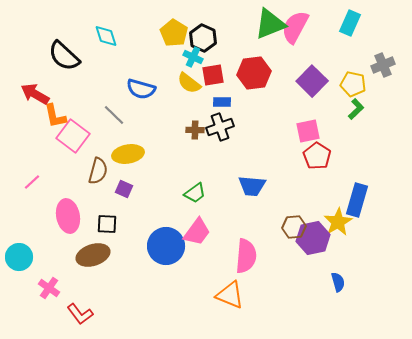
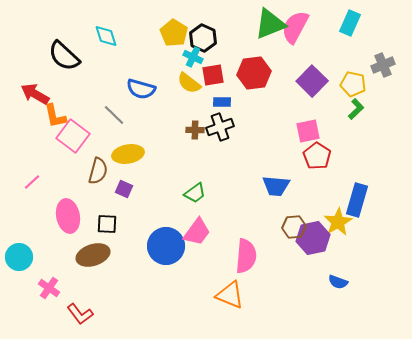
blue trapezoid at (252, 186): moved 24 px right
blue semicircle at (338, 282): rotated 126 degrees clockwise
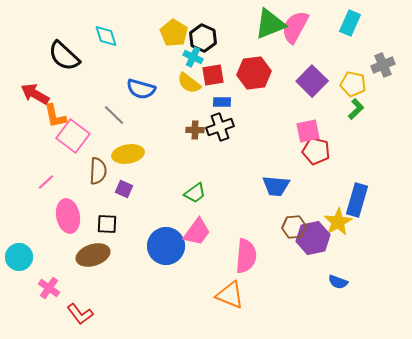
red pentagon at (317, 156): moved 1 px left, 5 px up; rotated 20 degrees counterclockwise
brown semicircle at (98, 171): rotated 12 degrees counterclockwise
pink line at (32, 182): moved 14 px right
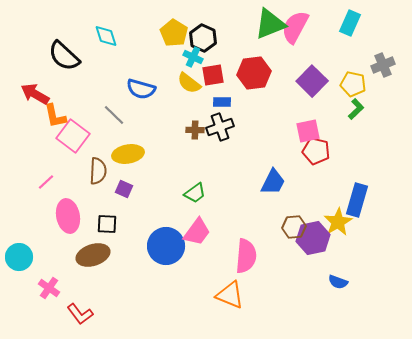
blue trapezoid at (276, 186): moved 3 px left, 4 px up; rotated 68 degrees counterclockwise
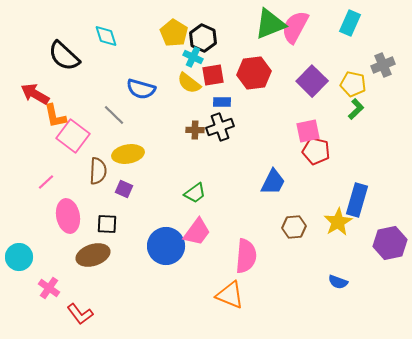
purple hexagon at (313, 238): moved 77 px right, 5 px down
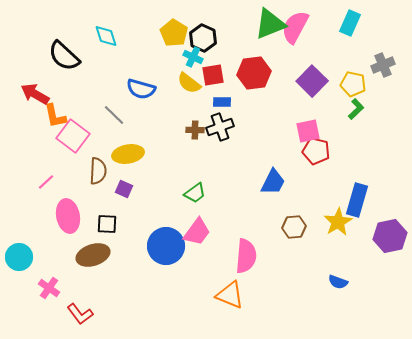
purple hexagon at (390, 243): moved 7 px up
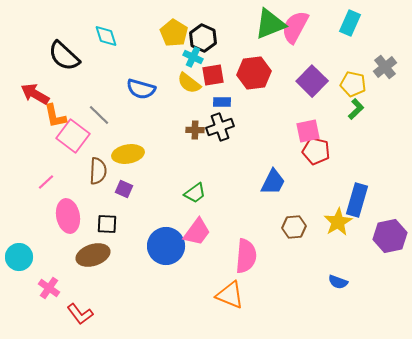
gray cross at (383, 65): moved 2 px right, 2 px down; rotated 15 degrees counterclockwise
gray line at (114, 115): moved 15 px left
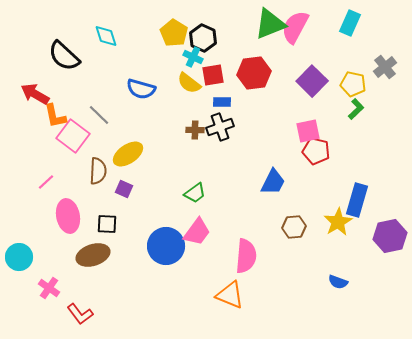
yellow ellipse at (128, 154): rotated 24 degrees counterclockwise
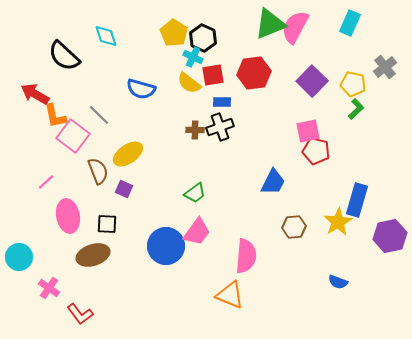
brown semicircle at (98, 171): rotated 24 degrees counterclockwise
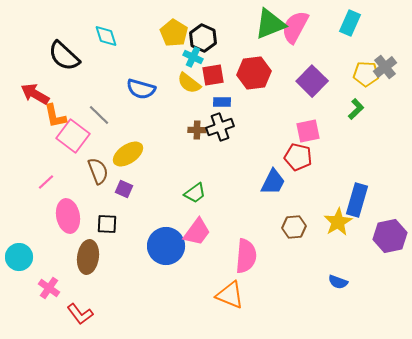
yellow pentagon at (353, 84): moved 13 px right, 10 px up; rotated 10 degrees counterclockwise
brown cross at (195, 130): moved 2 px right
red pentagon at (316, 151): moved 18 px left, 6 px down
brown ellipse at (93, 255): moved 5 px left, 2 px down; rotated 64 degrees counterclockwise
